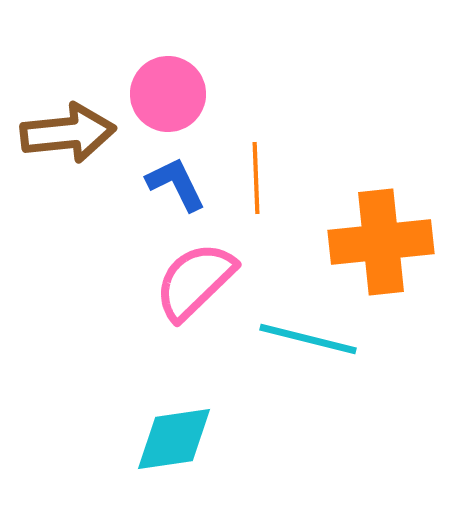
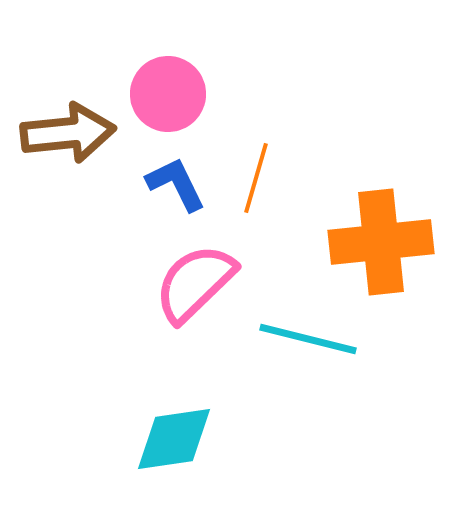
orange line: rotated 18 degrees clockwise
pink semicircle: moved 2 px down
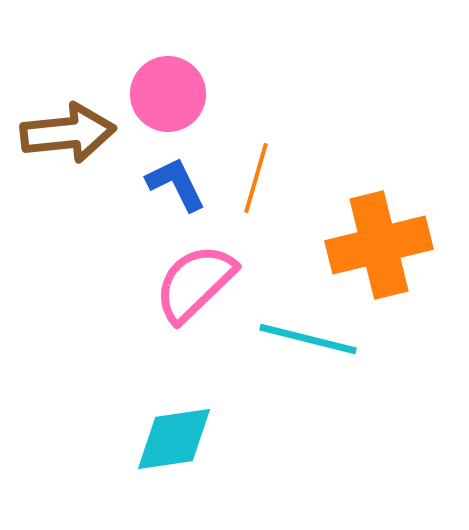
orange cross: moved 2 px left, 3 px down; rotated 8 degrees counterclockwise
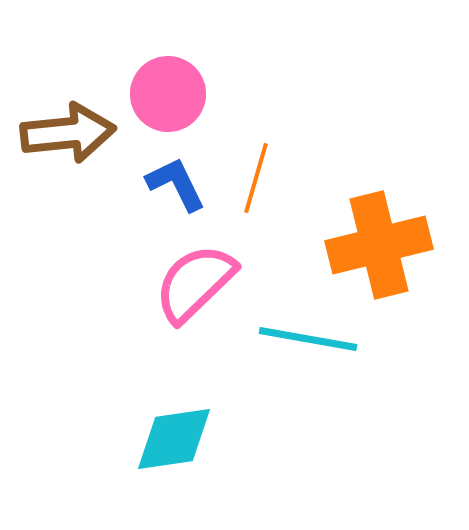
cyan line: rotated 4 degrees counterclockwise
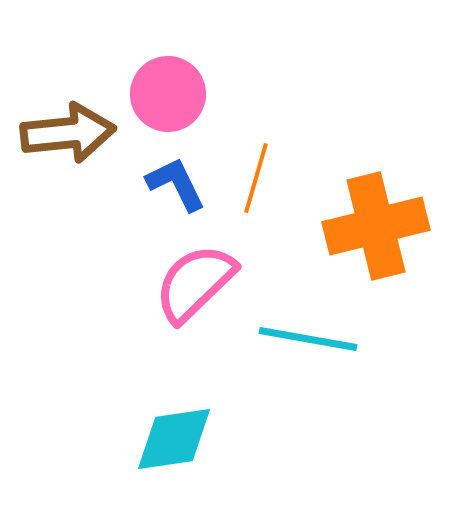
orange cross: moved 3 px left, 19 px up
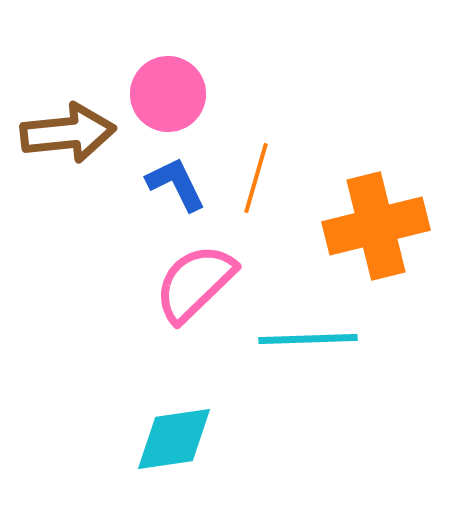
cyan line: rotated 12 degrees counterclockwise
